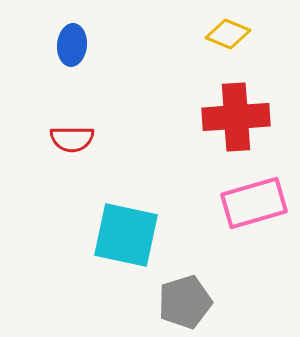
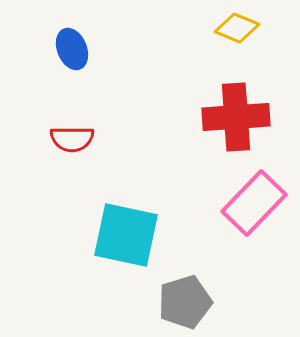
yellow diamond: moved 9 px right, 6 px up
blue ellipse: moved 4 px down; rotated 27 degrees counterclockwise
pink rectangle: rotated 30 degrees counterclockwise
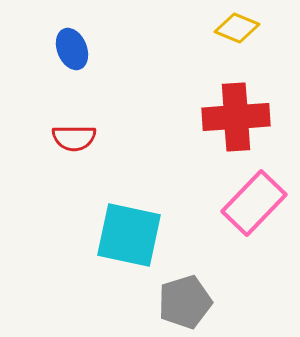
red semicircle: moved 2 px right, 1 px up
cyan square: moved 3 px right
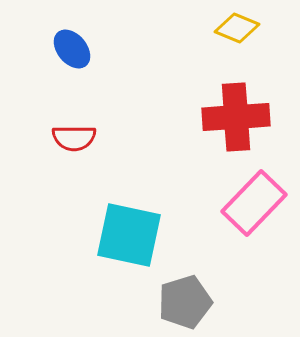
blue ellipse: rotated 18 degrees counterclockwise
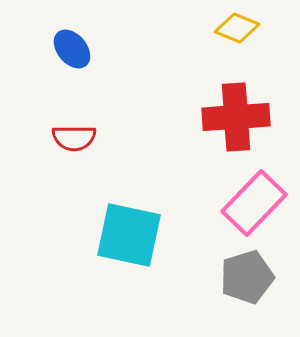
gray pentagon: moved 62 px right, 25 px up
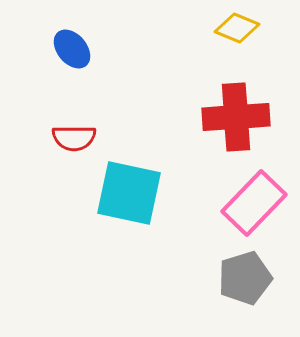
cyan square: moved 42 px up
gray pentagon: moved 2 px left, 1 px down
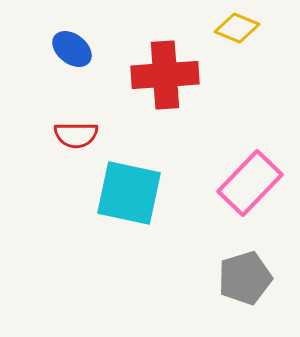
blue ellipse: rotated 12 degrees counterclockwise
red cross: moved 71 px left, 42 px up
red semicircle: moved 2 px right, 3 px up
pink rectangle: moved 4 px left, 20 px up
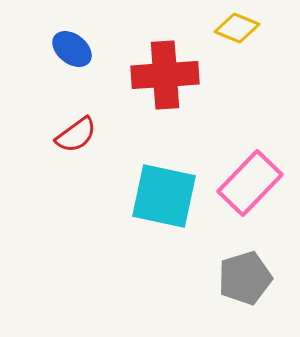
red semicircle: rotated 36 degrees counterclockwise
cyan square: moved 35 px right, 3 px down
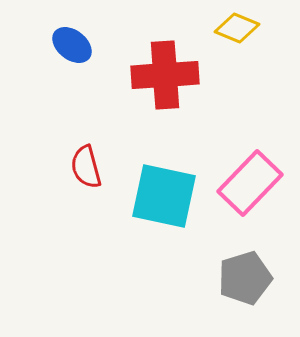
blue ellipse: moved 4 px up
red semicircle: moved 10 px right, 32 px down; rotated 111 degrees clockwise
